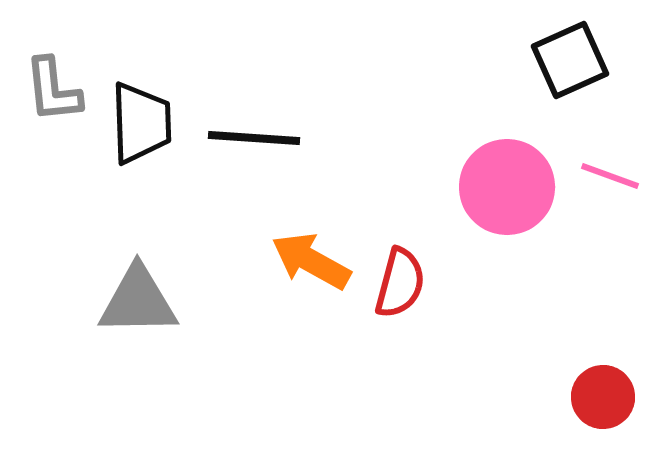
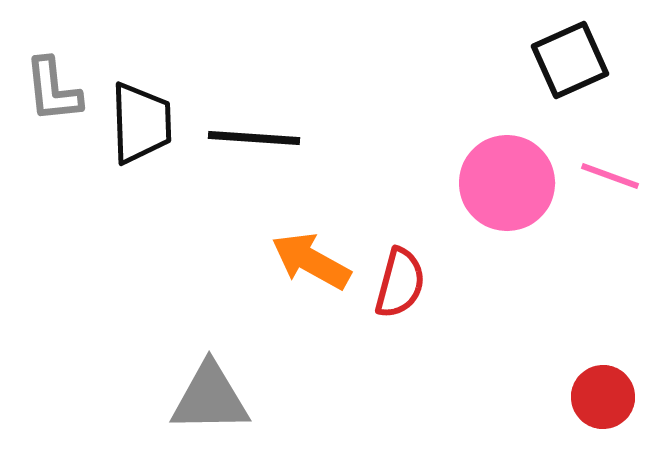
pink circle: moved 4 px up
gray triangle: moved 72 px right, 97 px down
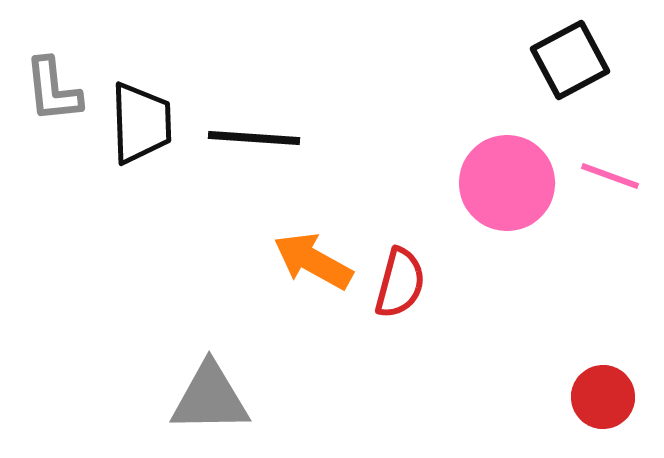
black square: rotated 4 degrees counterclockwise
orange arrow: moved 2 px right
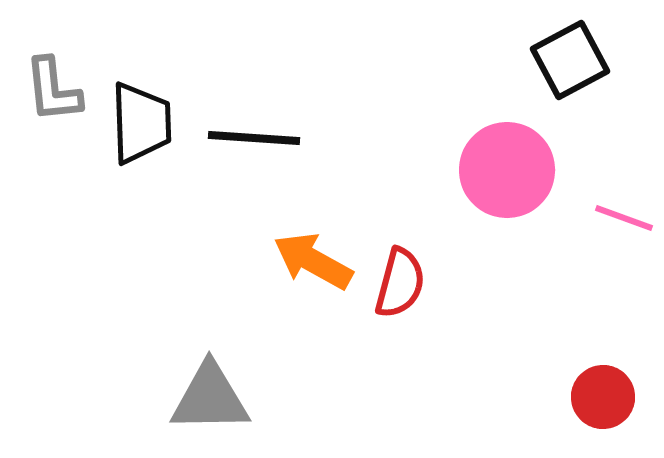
pink line: moved 14 px right, 42 px down
pink circle: moved 13 px up
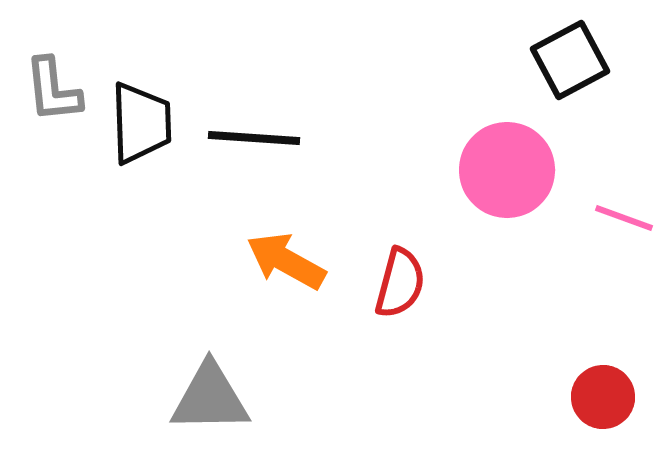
orange arrow: moved 27 px left
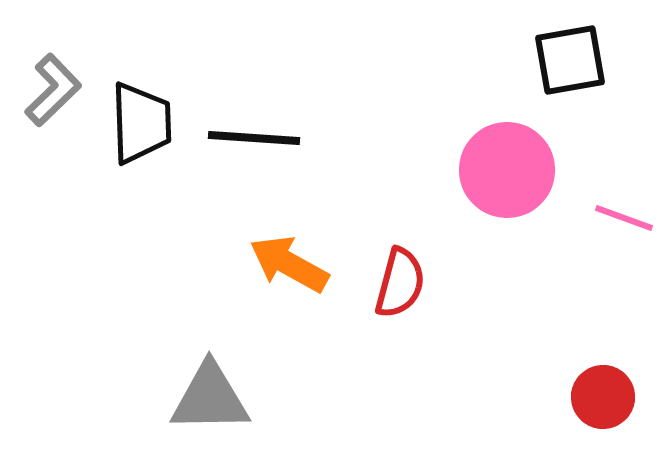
black square: rotated 18 degrees clockwise
gray L-shape: rotated 128 degrees counterclockwise
orange arrow: moved 3 px right, 3 px down
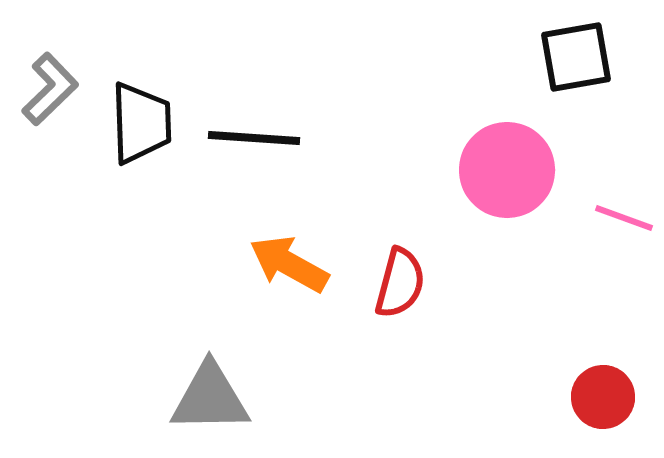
black square: moved 6 px right, 3 px up
gray L-shape: moved 3 px left, 1 px up
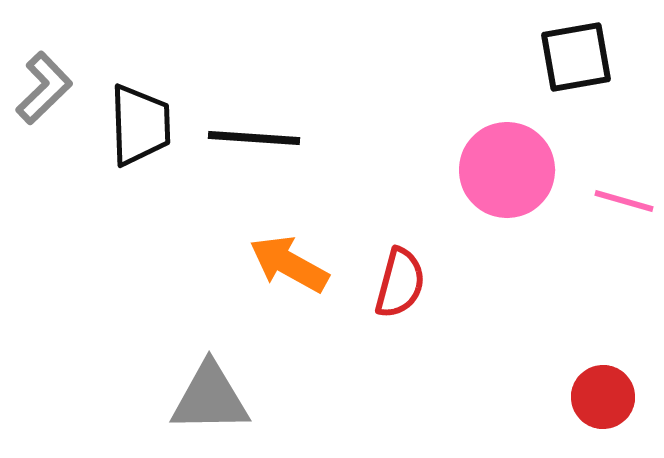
gray L-shape: moved 6 px left, 1 px up
black trapezoid: moved 1 px left, 2 px down
pink line: moved 17 px up; rotated 4 degrees counterclockwise
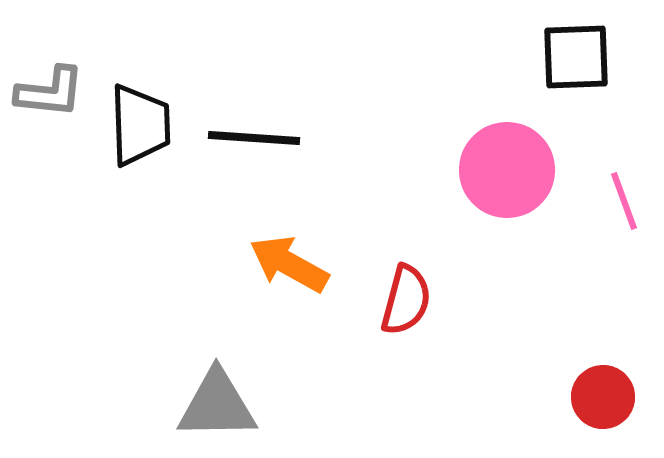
black square: rotated 8 degrees clockwise
gray L-shape: moved 6 px right, 4 px down; rotated 50 degrees clockwise
pink line: rotated 54 degrees clockwise
red semicircle: moved 6 px right, 17 px down
gray triangle: moved 7 px right, 7 px down
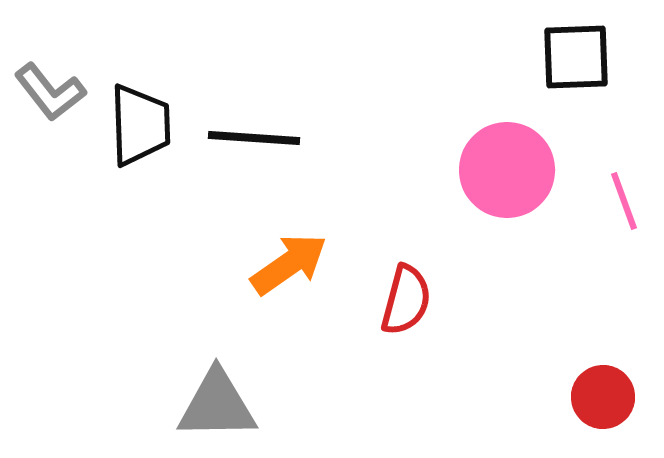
gray L-shape: rotated 46 degrees clockwise
orange arrow: rotated 116 degrees clockwise
